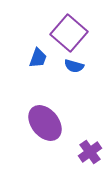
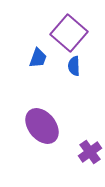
blue semicircle: rotated 72 degrees clockwise
purple ellipse: moved 3 px left, 3 px down
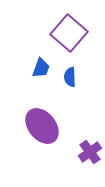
blue trapezoid: moved 3 px right, 10 px down
blue semicircle: moved 4 px left, 11 px down
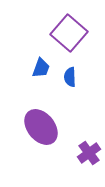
purple ellipse: moved 1 px left, 1 px down
purple cross: moved 1 px left, 1 px down
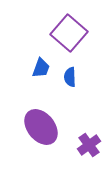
purple cross: moved 8 px up
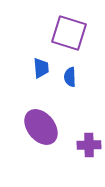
purple square: rotated 24 degrees counterclockwise
blue trapezoid: rotated 25 degrees counterclockwise
purple cross: rotated 35 degrees clockwise
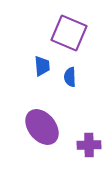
purple square: rotated 6 degrees clockwise
blue trapezoid: moved 1 px right, 2 px up
purple ellipse: moved 1 px right
